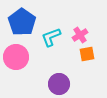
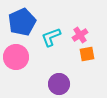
blue pentagon: rotated 12 degrees clockwise
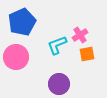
cyan L-shape: moved 6 px right, 8 px down
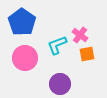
blue pentagon: rotated 12 degrees counterclockwise
pink cross: rotated 21 degrees counterclockwise
pink circle: moved 9 px right, 1 px down
purple circle: moved 1 px right
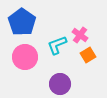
orange square: moved 1 px right, 1 px down; rotated 21 degrees counterclockwise
pink circle: moved 1 px up
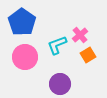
pink cross: rotated 14 degrees clockwise
